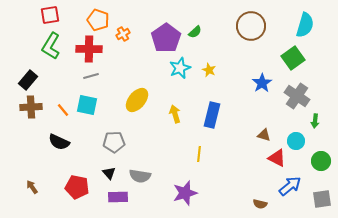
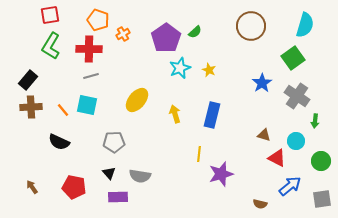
red pentagon: moved 3 px left
purple star: moved 36 px right, 19 px up
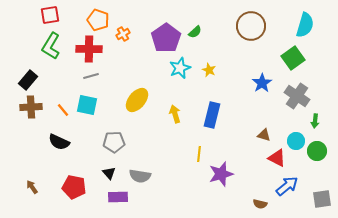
green circle: moved 4 px left, 10 px up
blue arrow: moved 3 px left
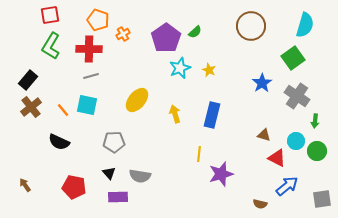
brown cross: rotated 35 degrees counterclockwise
brown arrow: moved 7 px left, 2 px up
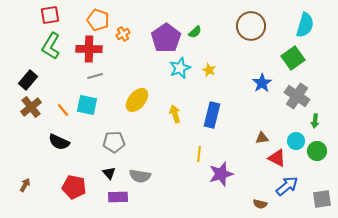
gray line: moved 4 px right
brown triangle: moved 2 px left, 3 px down; rotated 24 degrees counterclockwise
brown arrow: rotated 64 degrees clockwise
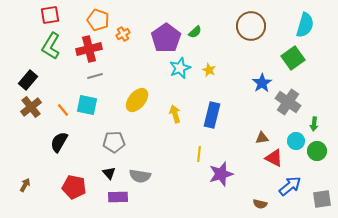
red cross: rotated 15 degrees counterclockwise
gray cross: moved 9 px left, 6 px down
green arrow: moved 1 px left, 3 px down
black semicircle: rotated 95 degrees clockwise
red triangle: moved 3 px left
blue arrow: moved 3 px right
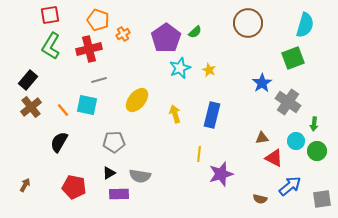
brown circle: moved 3 px left, 3 px up
green square: rotated 15 degrees clockwise
gray line: moved 4 px right, 4 px down
black triangle: rotated 40 degrees clockwise
purple rectangle: moved 1 px right, 3 px up
brown semicircle: moved 5 px up
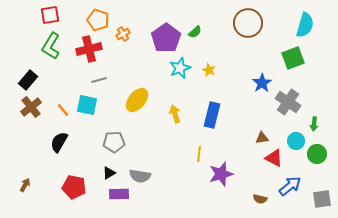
green circle: moved 3 px down
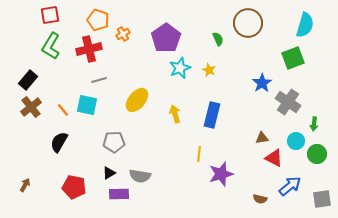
green semicircle: moved 23 px right, 7 px down; rotated 72 degrees counterclockwise
